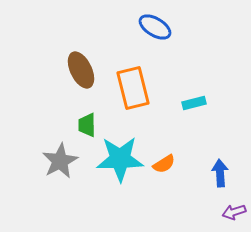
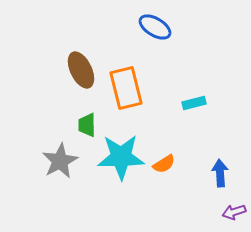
orange rectangle: moved 7 px left
cyan star: moved 1 px right, 2 px up
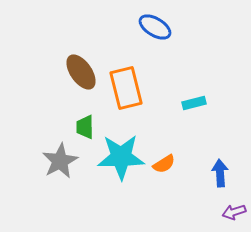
brown ellipse: moved 2 px down; rotated 9 degrees counterclockwise
green trapezoid: moved 2 px left, 2 px down
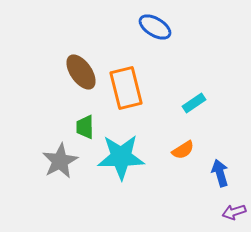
cyan rectangle: rotated 20 degrees counterclockwise
orange semicircle: moved 19 px right, 14 px up
blue arrow: rotated 12 degrees counterclockwise
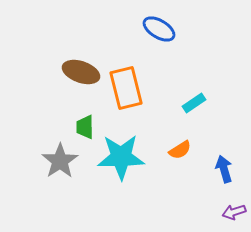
blue ellipse: moved 4 px right, 2 px down
brown ellipse: rotated 36 degrees counterclockwise
orange semicircle: moved 3 px left
gray star: rotated 6 degrees counterclockwise
blue arrow: moved 4 px right, 4 px up
